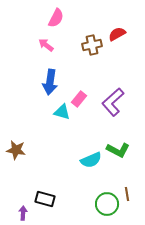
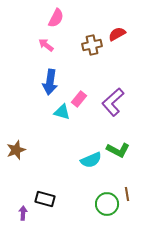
brown star: rotated 30 degrees counterclockwise
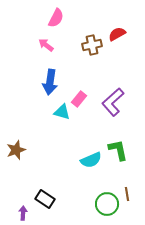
green L-shape: rotated 130 degrees counterclockwise
black rectangle: rotated 18 degrees clockwise
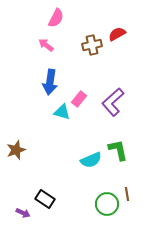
purple arrow: rotated 112 degrees clockwise
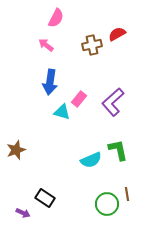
black rectangle: moved 1 px up
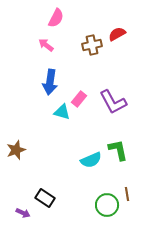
purple L-shape: rotated 76 degrees counterclockwise
green circle: moved 1 px down
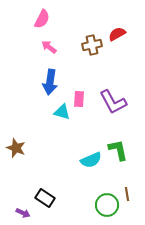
pink semicircle: moved 14 px left, 1 px down
pink arrow: moved 3 px right, 2 px down
pink rectangle: rotated 35 degrees counterclockwise
brown star: moved 2 px up; rotated 30 degrees counterclockwise
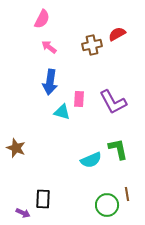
green L-shape: moved 1 px up
black rectangle: moved 2 px left, 1 px down; rotated 60 degrees clockwise
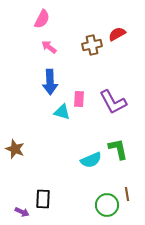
blue arrow: rotated 10 degrees counterclockwise
brown star: moved 1 px left, 1 px down
purple arrow: moved 1 px left, 1 px up
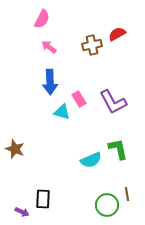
pink rectangle: rotated 35 degrees counterclockwise
